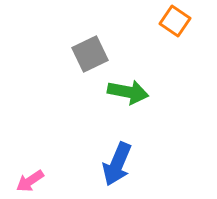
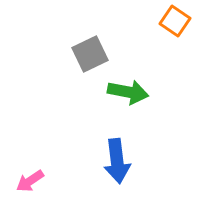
blue arrow: moved 3 px up; rotated 30 degrees counterclockwise
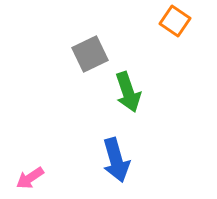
green arrow: rotated 60 degrees clockwise
blue arrow: moved 1 px left, 1 px up; rotated 9 degrees counterclockwise
pink arrow: moved 3 px up
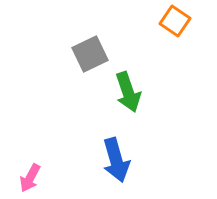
pink arrow: rotated 28 degrees counterclockwise
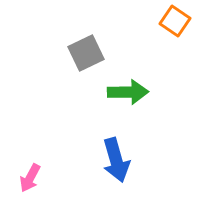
gray square: moved 4 px left, 1 px up
green arrow: rotated 72 degrees counterclockwise
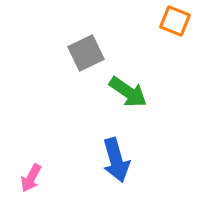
orange square: rotated 12 degrees counterclockwise
green arrow: rotated 36 degrees clockwise
pink arrow: moved 1 px right
